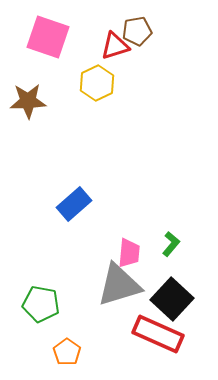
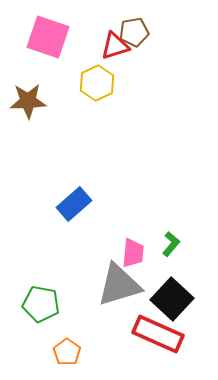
brown pentagon: moved 3 px left, 1 px down
pink trapezoid: moved 4 px right
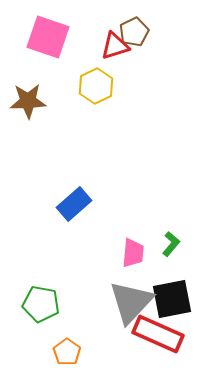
brown pentagon: rotated 16 degrees counterclockwise
yellow hexagon: moved 1 px left, 3 px down
gray triangle: moved 12 px right, 17 px down; rotated 30 degrees counterclockwise
black square: rotated 36 degrees clockwise
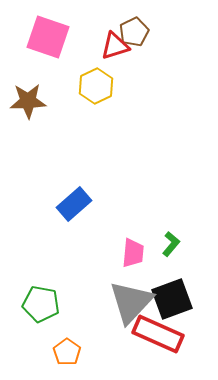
black square: rotated 9 degrees counterclockwise
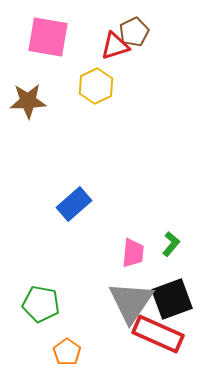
pink square: rotated 9 degrees counterclockwise
gray triangle: rotated 9 degrees counterclockwise
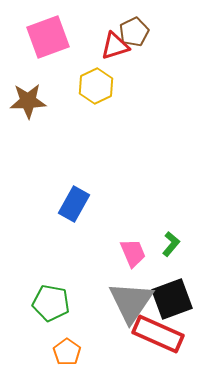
pink square: rotated 30 degrees counterclockwise
blue rectangle: rotated 20 degrees counterclockwise
pink trapezoid: rotated 28 degrees counterclockwise
green pentagon: moved 10 px right, 1 px up
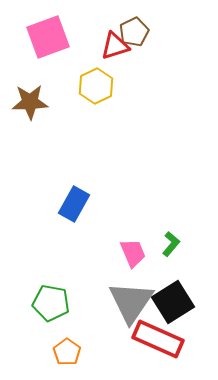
brown star: moved 2 px right, 1 px down
black square: moved 1 px right, 3 px down; rotated 12 degrees counterclockwise
red rectangle: moved 5 px down
